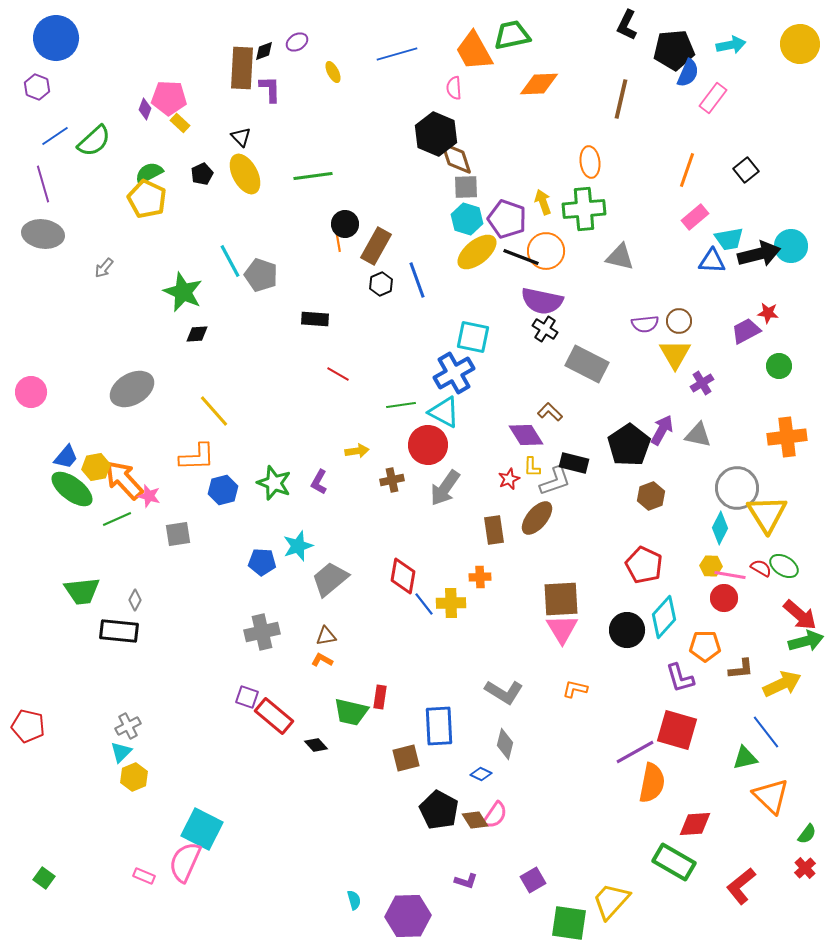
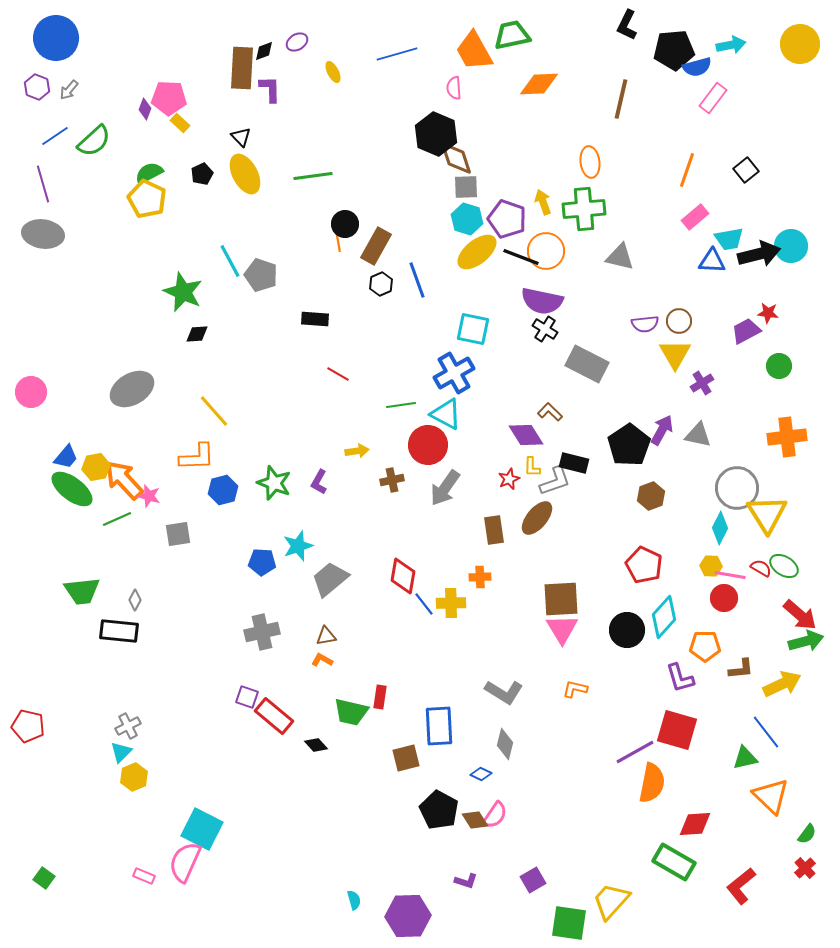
blue semicircle at (688, 73): moved 9 px right, 6 px up; rotated 52 degrees clockwise
gray arrow at (104, 268): moved 35 px left, 178 px up
cyan square at (473, 337): moved 8 px up
cyan triangle at (444, 412): moved 2 px right, 2 px down
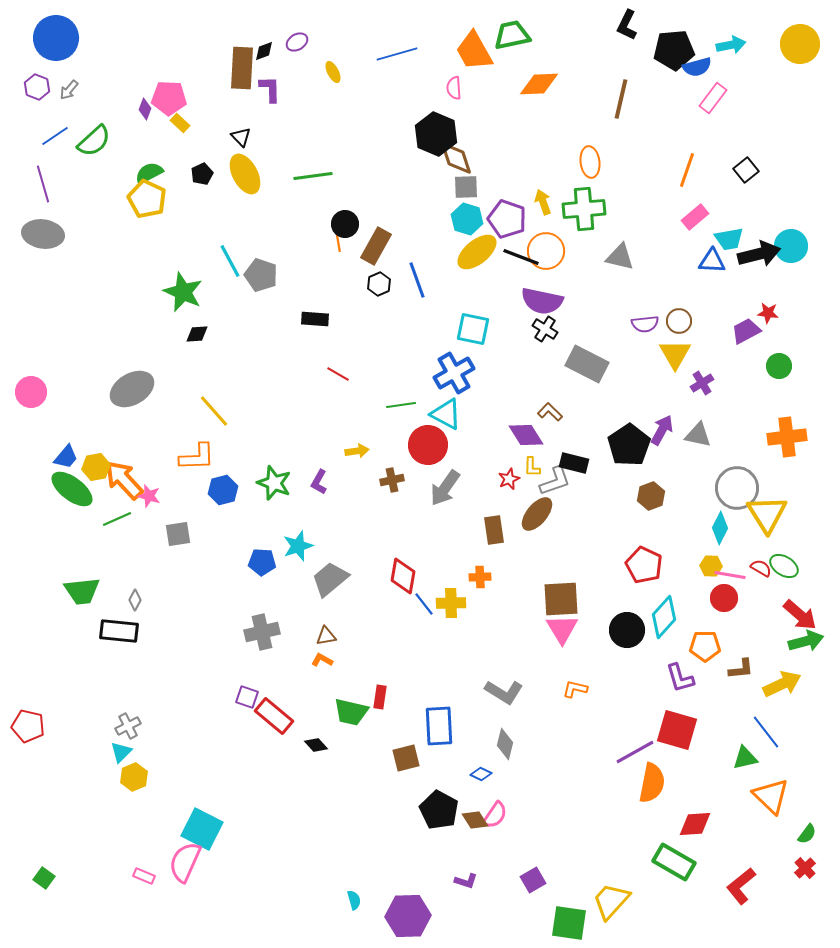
black hexagon at (381, 284): moved 2 px left
brown ellipse at (537, 518): moved 4 px up
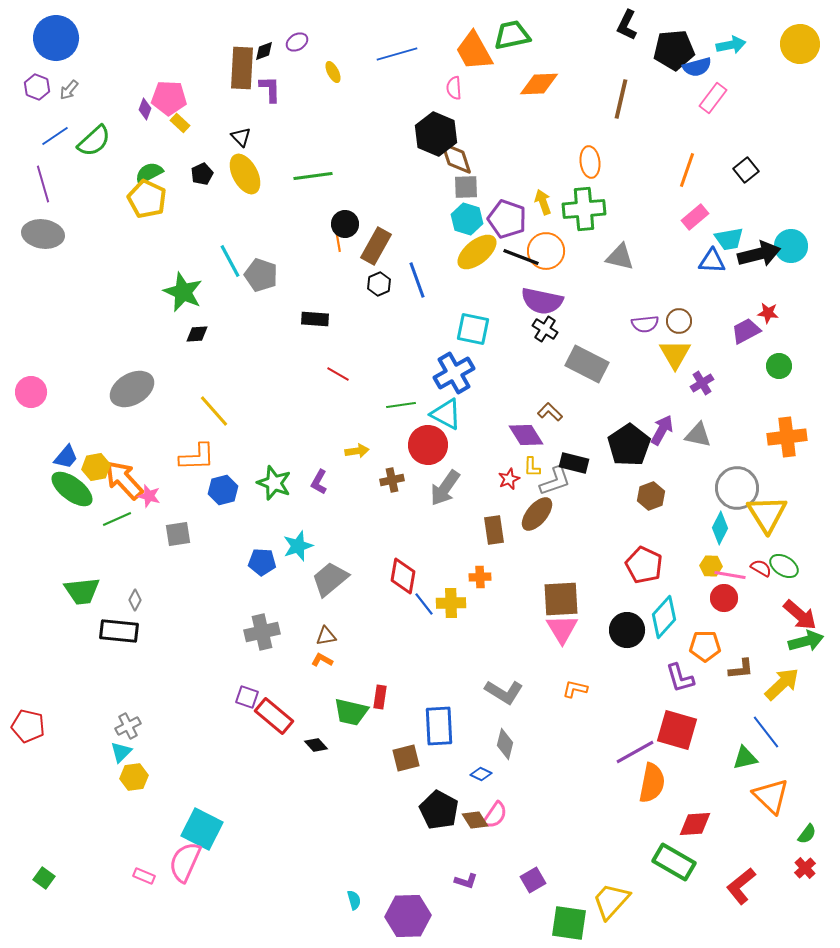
yellow arrow at (782, 684): rotated 18 degrees counterclockwise
yellow hexagon at (134, 777): rotated 16 degrees clockwise
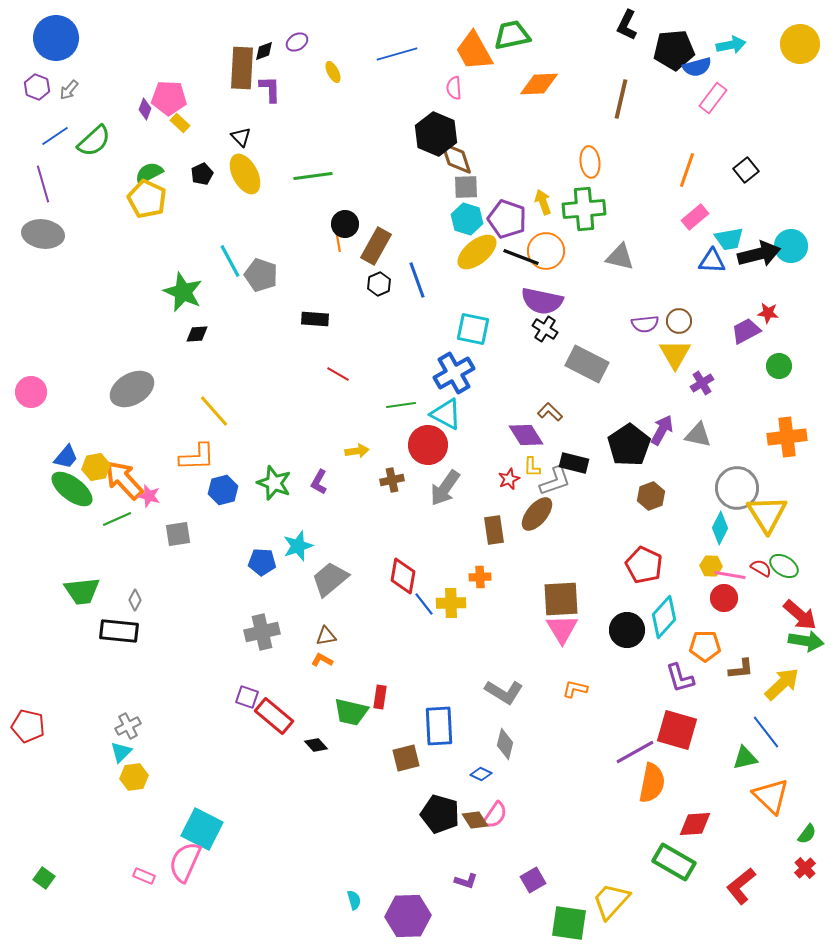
green arrow at (806, 641): rotated 24 degrees clockwise
black pentagon at (439, 810): moved 1 px right, 4 px down; rotated 12 degrees counterclockwise
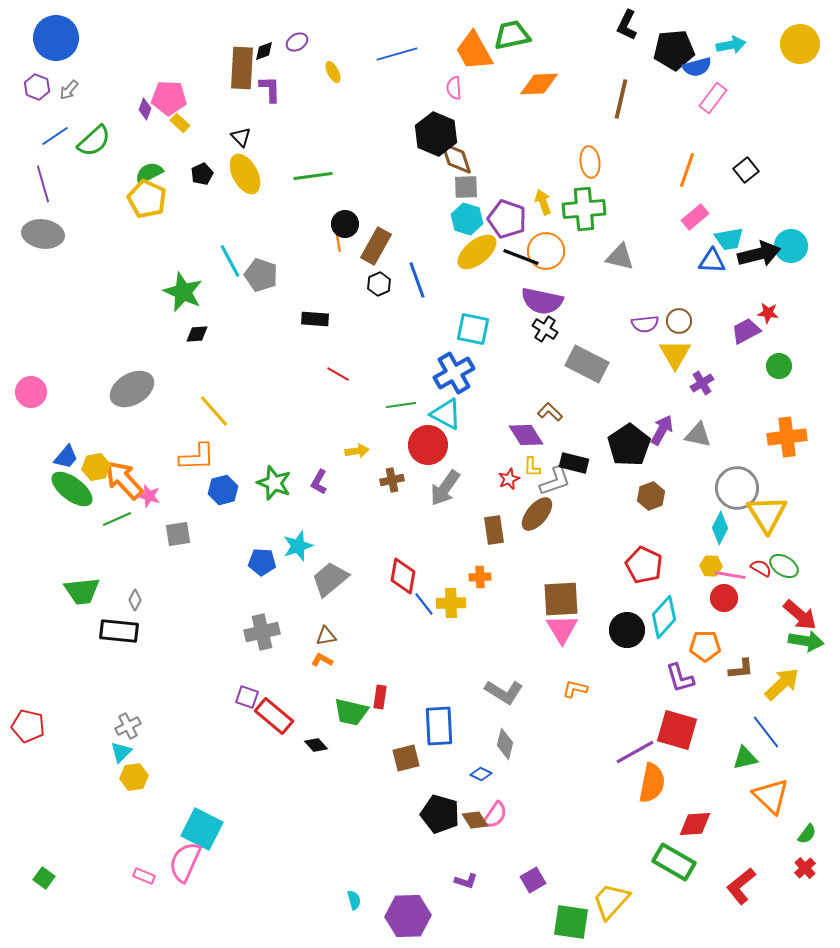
green square at (569, 923): moved 2 px right, 1 px up
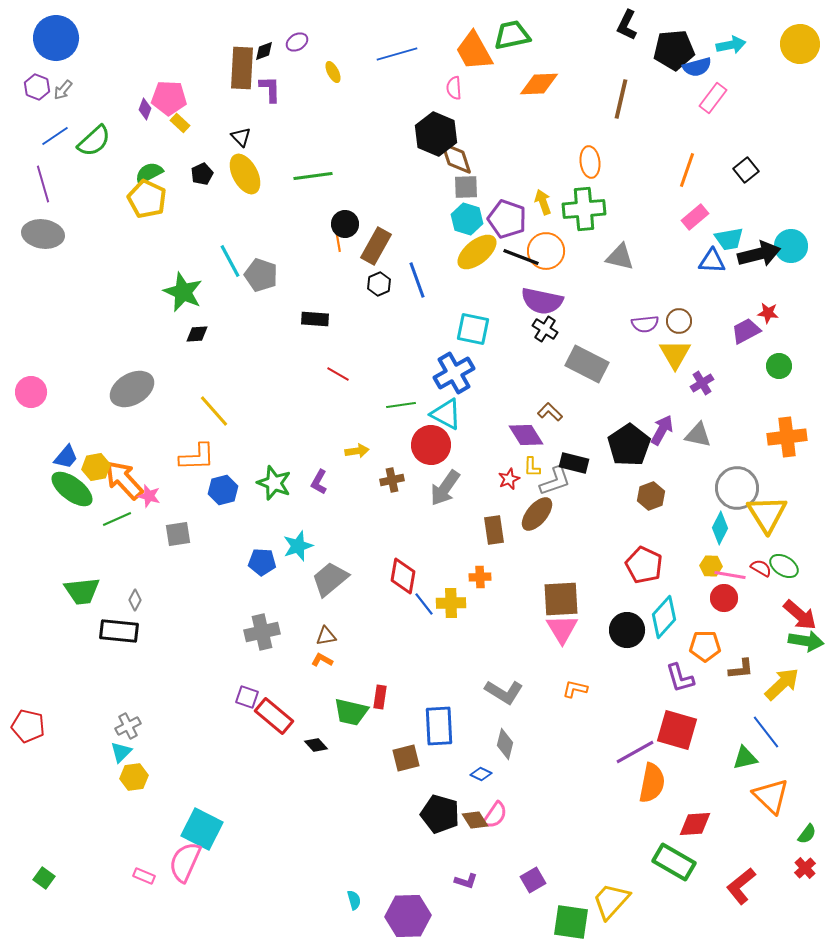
gray arrow at (69, 90): moved 6 px left
red circle at (428, 445): moved 3 px right
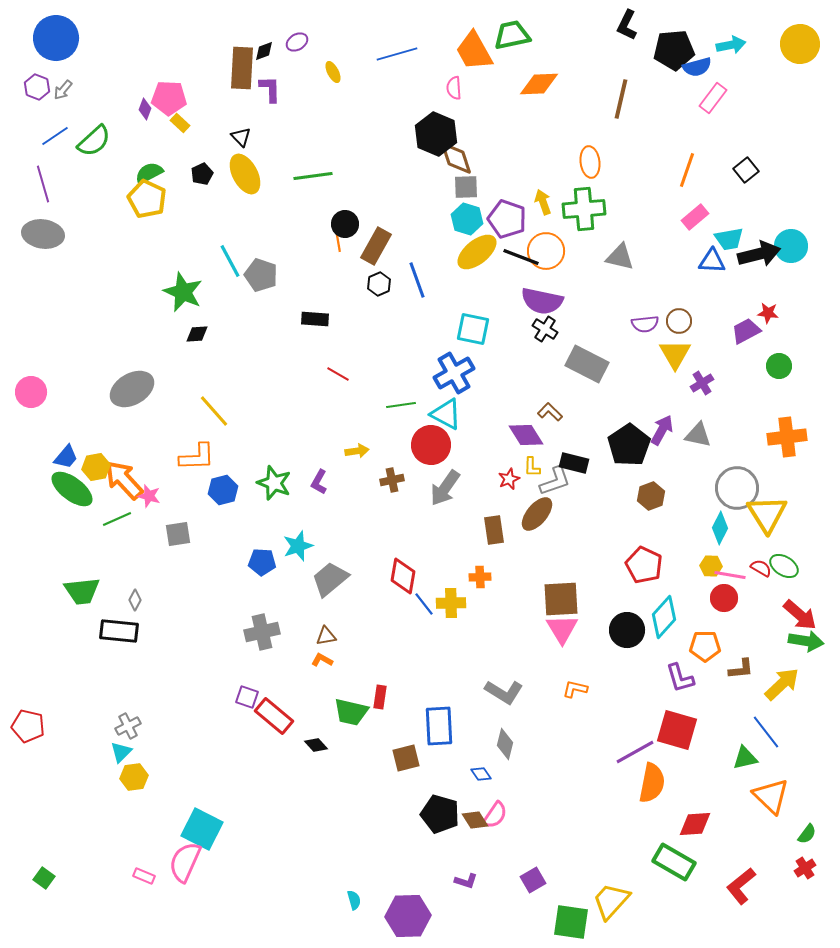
blue diamond at (481, 774): rotated 30 degrees clockwise
red cross at (805, 868): rotated 10 degrees clockwise
